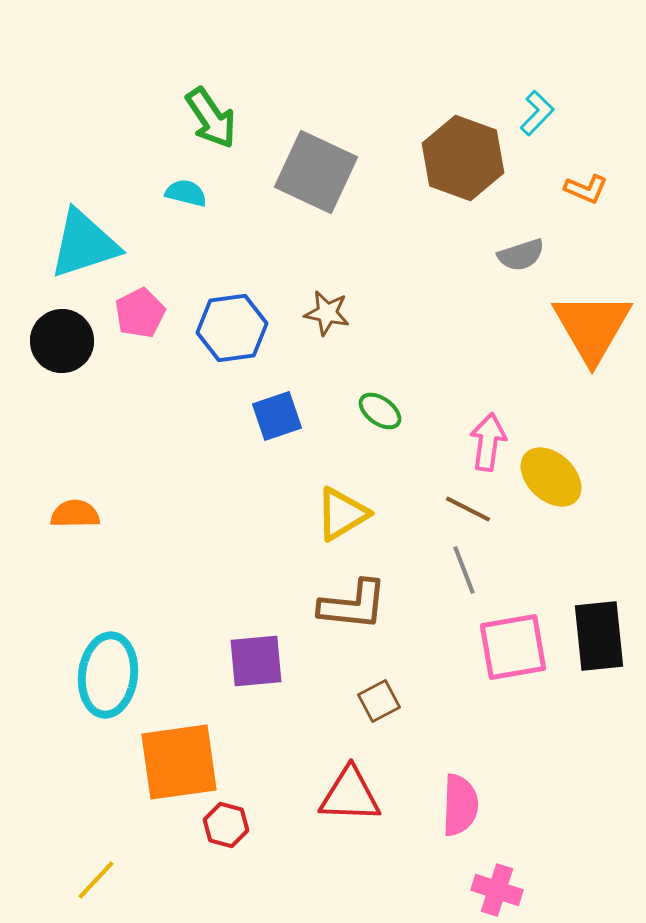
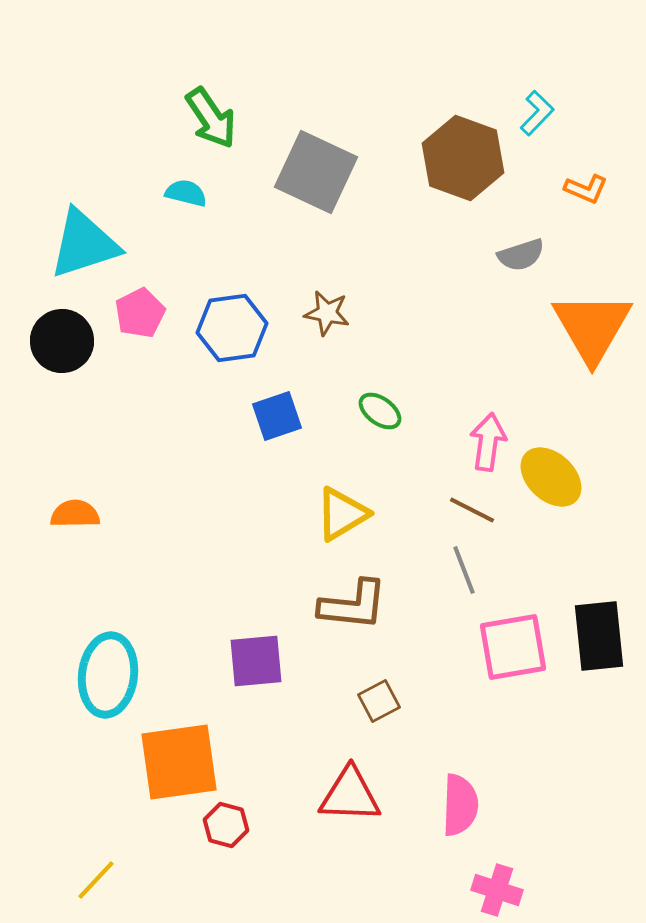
brown line: moved 4 px right, 1 px down
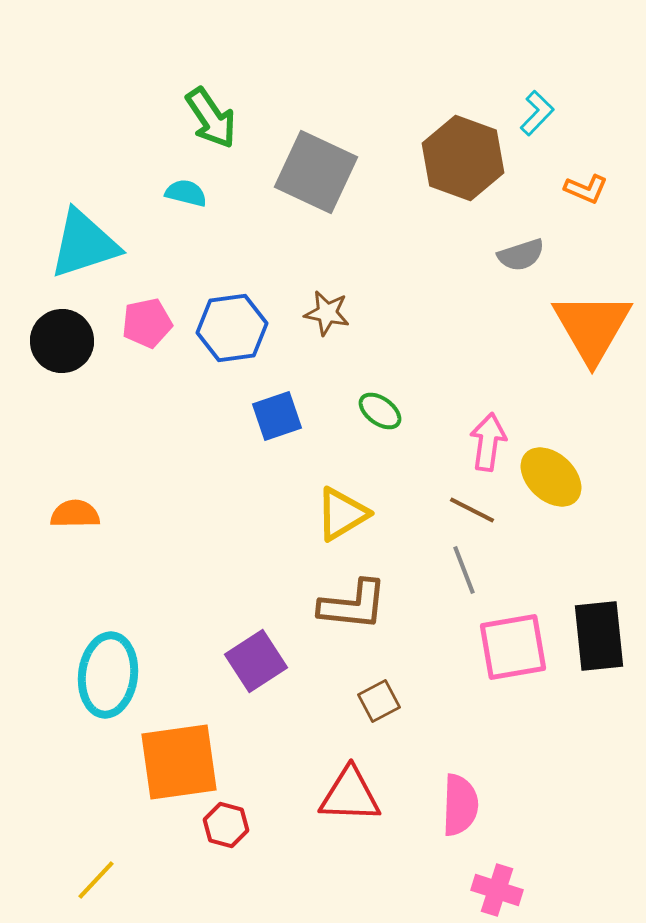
pink pentagon: moved 7 px right, 10 px down; rotated 15 degrees clockwise
purple square: rotated 28 degrees counterclockwise
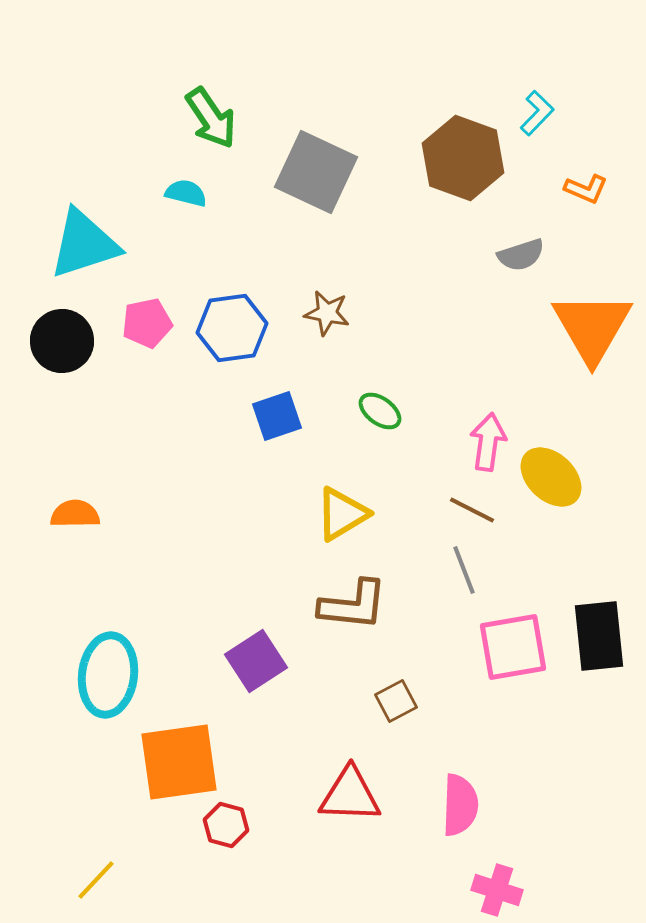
brown square: moved 17 px right
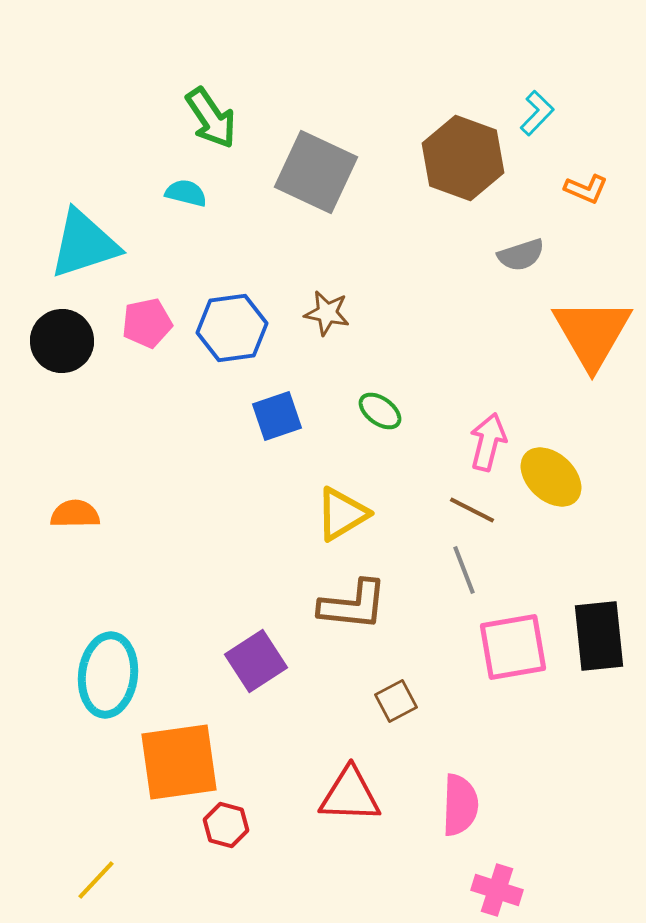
orange triangle: moved 6 px down
pink arrow: rotated 6 degrees clockwise
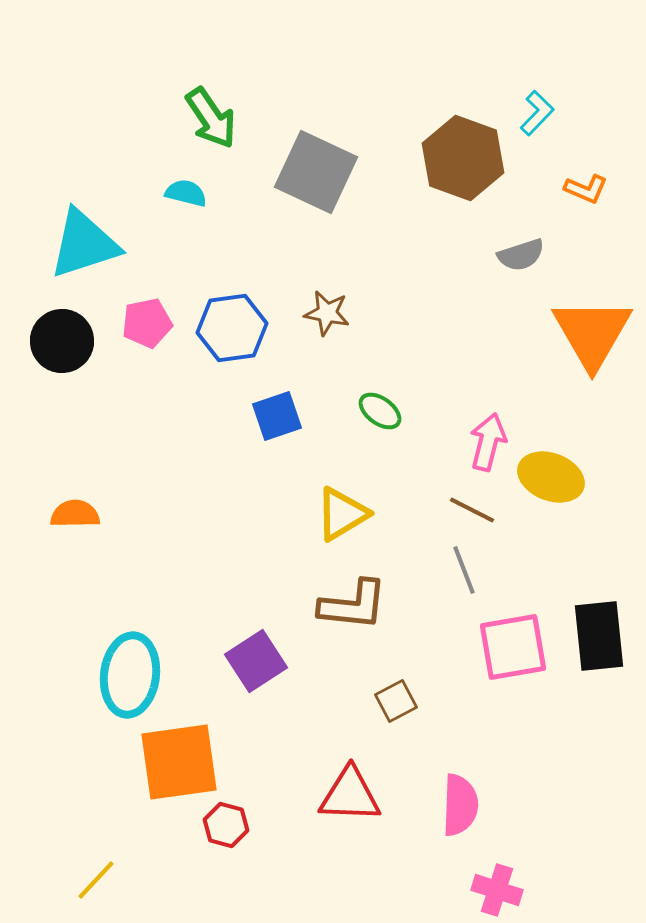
yellow ellipse: rotated 22 degrees counterclockwise
cyan ellipse: moved 22 px right
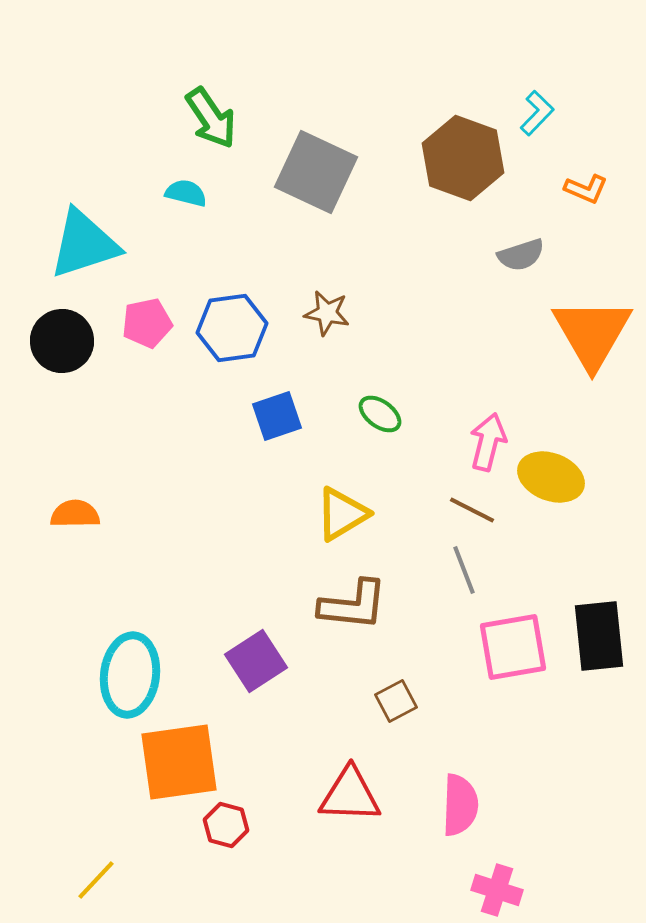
green ellipse: moved 3 px down
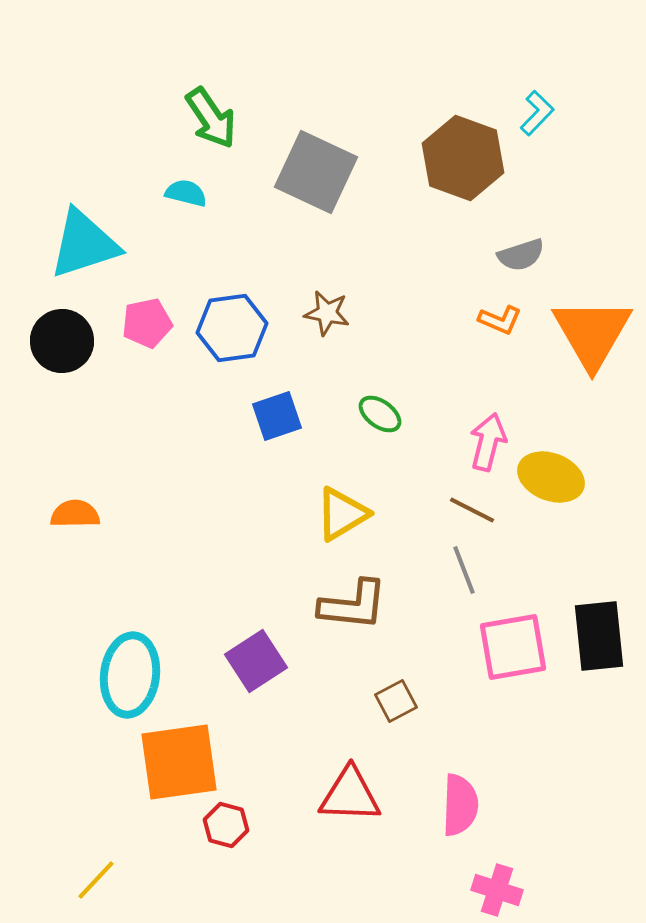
orange L-shape: moved 86 px left, 131 px down
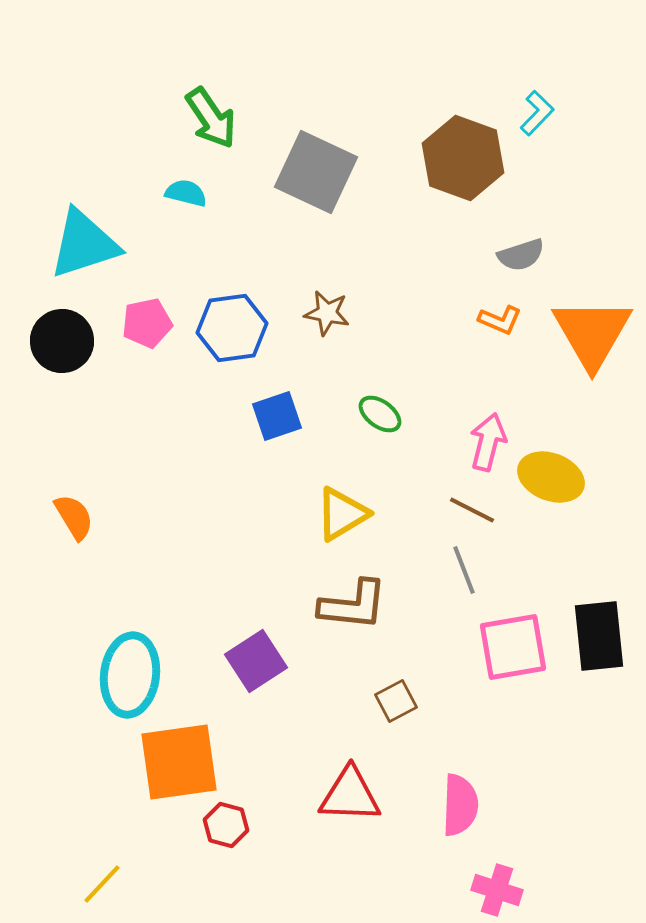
orange semicircle: moved 1 px left, 3 px down; rotated 60 degrees clockwise
yellow line: moved 6 px right, 4 px down
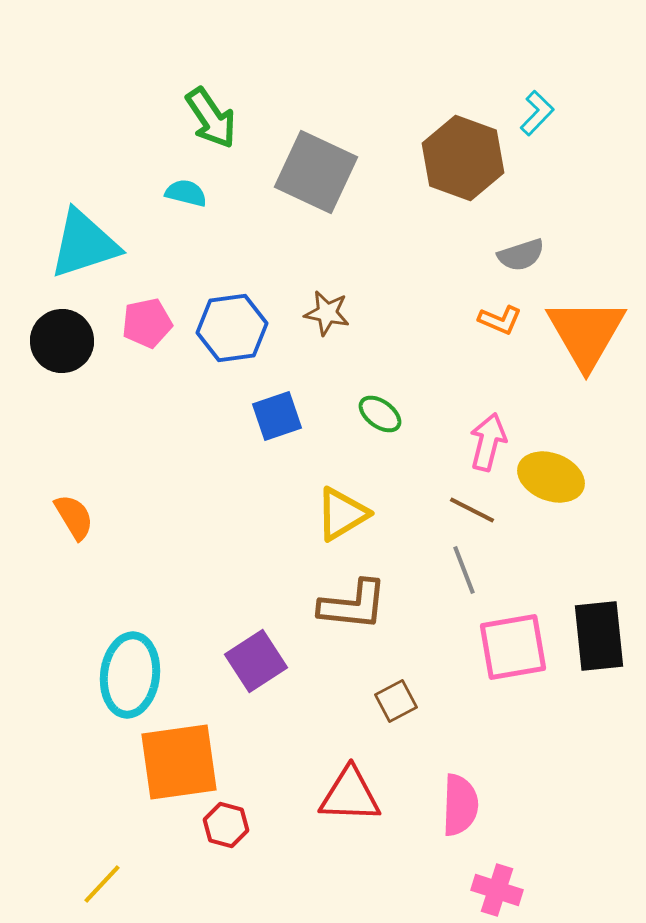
orange triangle: moved 6 px left
